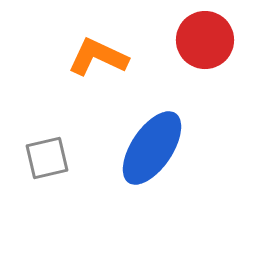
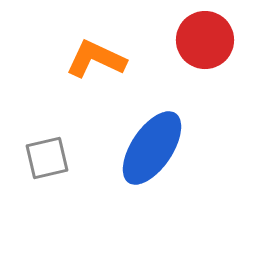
orange L-shape: moved 2 px left, 2 px down
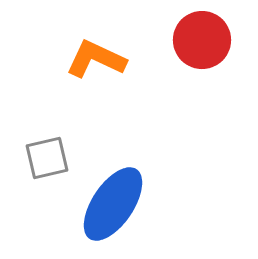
red circle: moved 3 px left
blue ellipse: moved 39 px left, 56 px down
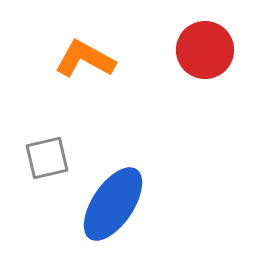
red circle: moved 3 px right, 10 px down
orange L-shape: moved 11 px left; rotated 4 degrees clockwise
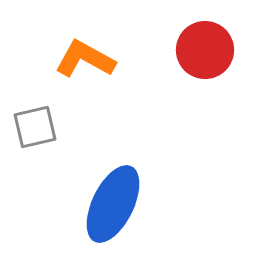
gray square: moved 12 px left, 31 px up
blue ellipse: rotated 8 degrees counterclockwise
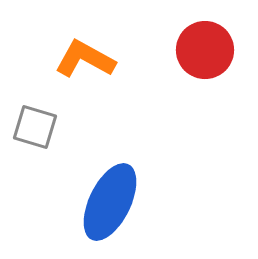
gray square: rotated 30 degrees clockwise
blue ellipse: moved 3 px left, 2 px up
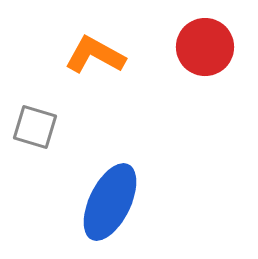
red circle: moved 3 px up
orange L-shape: moved 10 px right, 4 px up
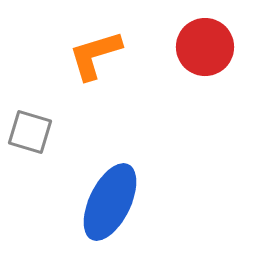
orange L-shape: rotated 46 degrees counterclockwise
gray square: moved 5 px left, 5 px down
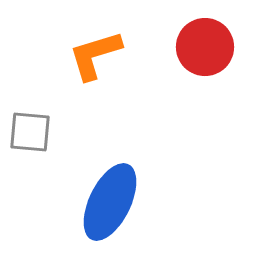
gray square: rotated 12 degrees counterclockwise
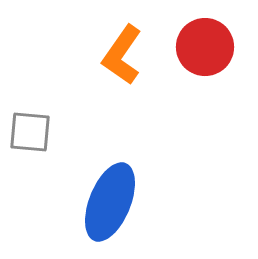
orange L-shape: moved 27 px right; rotated 38 degrees counterclockwise
blue ellipse: rotated 4 degrees counterclockwise
